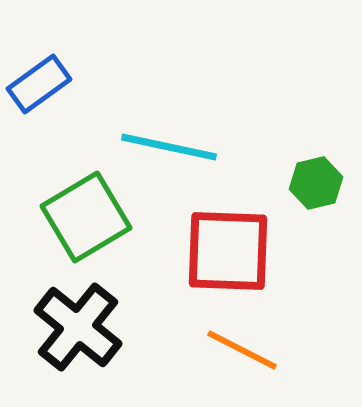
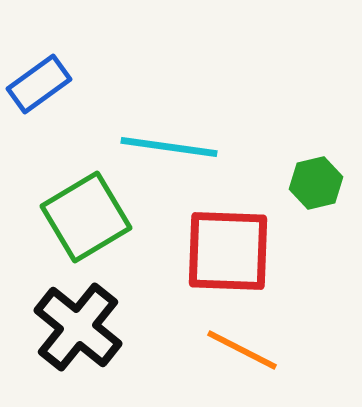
cyan line: rotated 4 degrees counterclockwise
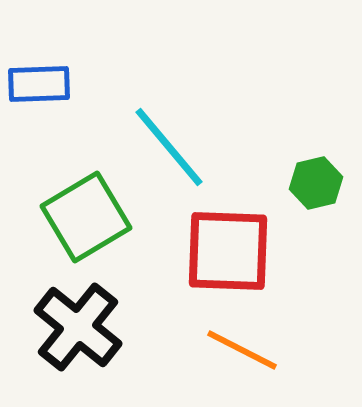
blue rectangle: rotated 34 degrees clockwise
cyan line: rotated 42 degrees clockwise
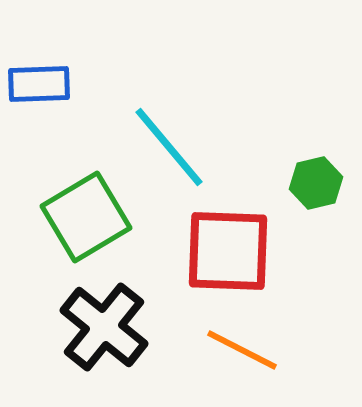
black cross: moved 26 px right
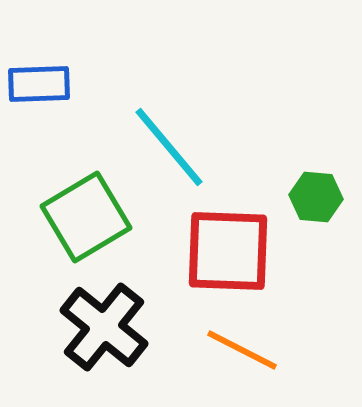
green hexagon: moved 14 px down; rotated 18 degrees clockwise
